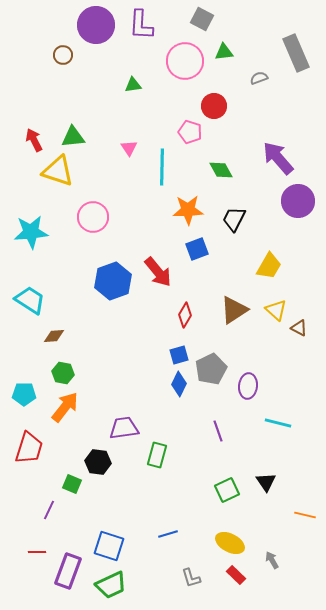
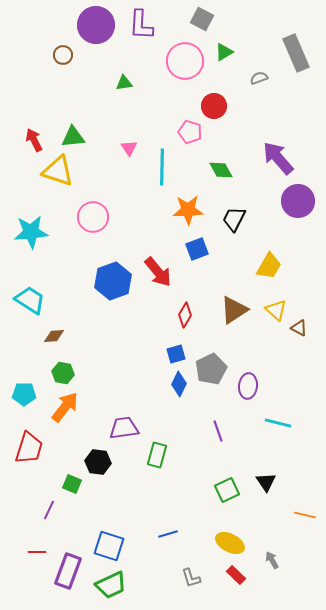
green triangle at (224, 52): rotated 24 degrees counterclockwise
green triangle at (133, 85): moved 9 px left, 2 px up
blue square at (179, 355): moved 3 px left, 1 px up
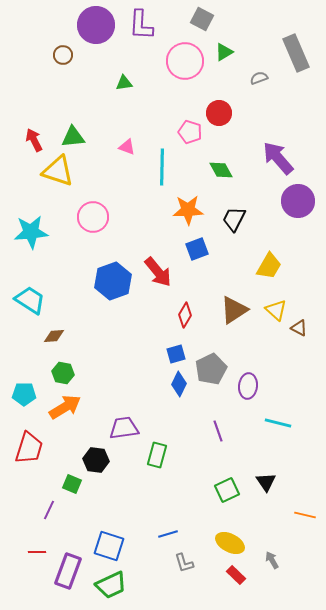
red circle at (214, 106): moved 5 px right, 7 px down
pink triangle at (129, 148): moved 2 px left, 1 px up; rotated 36 degrees counterclockwise
orange arrow at (65, 407): rotated 20 degrees clockwise
black hexagon at (98, 462): moved 2 px left, 2 px up
gray L-shape at (191, 578): moved 7 px left, 15 px up
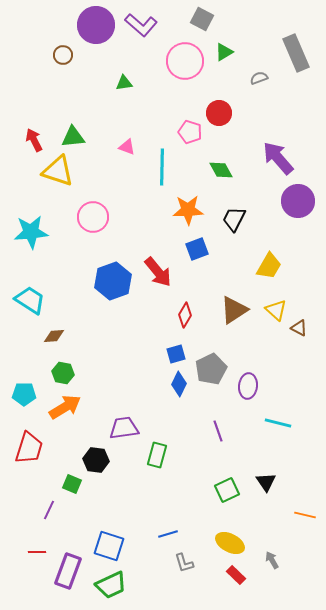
purple L-shape at (141, 25): rotated 52 degrees counterclockwise
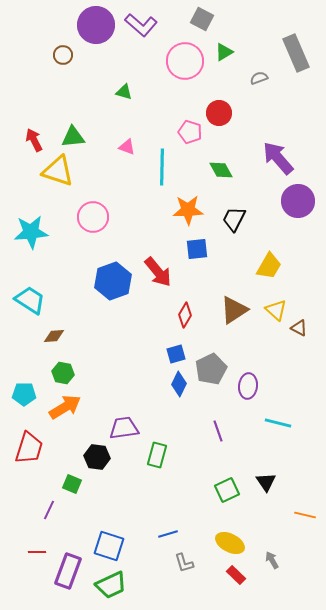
green triangle at (124, 83): moved 9 px down; rotated 24 degrees clockwise
blue square at (197, 249): rotated 15 degrees clockwise
black hexagon at (96, 460): moved 1 px right, 3 px up
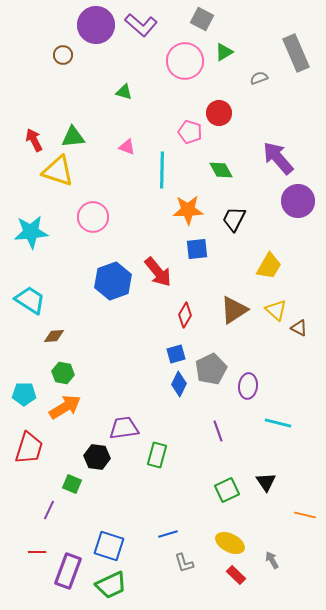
cyan line at (162, 167): moved 3 px down
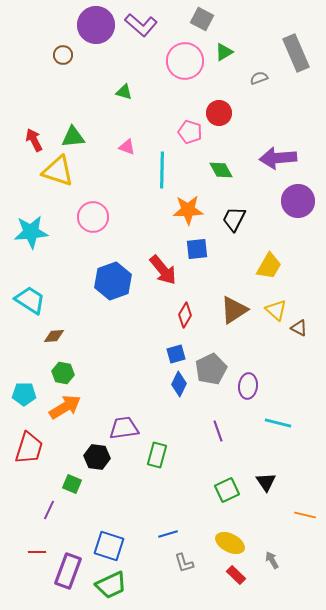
purple arrow at (278, 158): rotated 54 degrees counterclockwise
red arrow at (158, 272): moved 5 px right, 2 px up
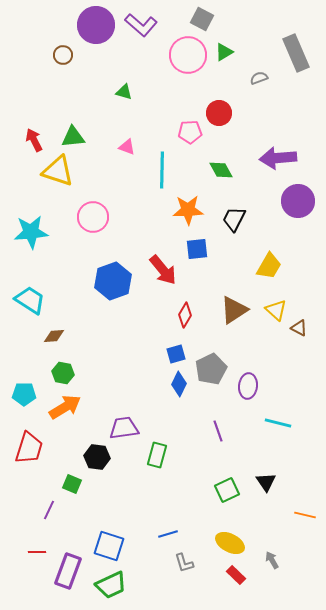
pink circle at (185, 61): moved 3 px right, 6 px up
pink pentagon at (190, 132): rotated 20 degrees counterclockwise
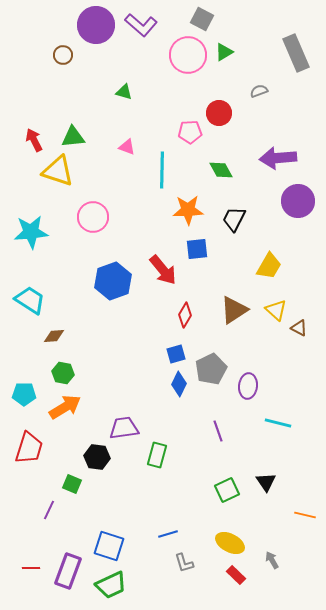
gray semicircle at (259, 78): moved 13 px down
red line at (37, 552): moved 6 px left, 16 px down
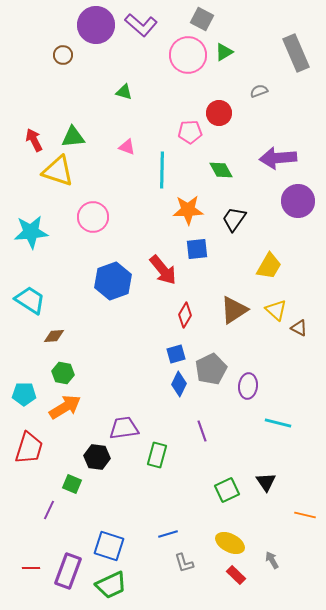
black trapezoid at (234, 219): rotated 8 degrees clockwise
purple line at (218, 431): moved 16 px left
